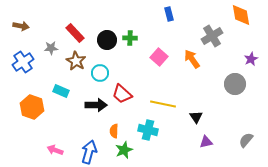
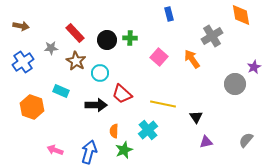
purple star: moved 3 px right, 8 px down
cyan cross: rotated 36 degrees clockwise
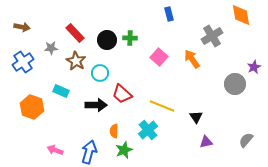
brown arrow: moved 1 px right, 1 px down
yellow line: moved 1 px left, 2 px down; rotated 10 degrees clockwise
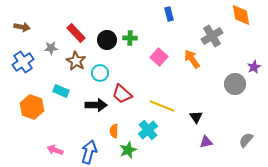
red rectangle: moved 1 px right
green star: moved 4 px right
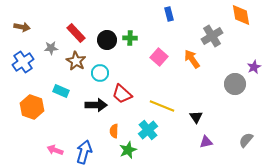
blue arrow: moved 5 px left
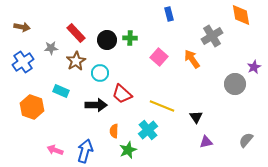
brown star: rotated 12 degrees clockwise
blue arrow: moved 1 px right, 1 px up
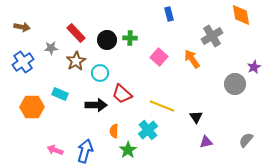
cyan rectangle: moved 1 px left, 3 px down
orange hexagon: rotated 20 degrees counterclockwise
green star: rotated 12 degrees counterclockwise
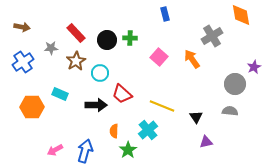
blue rectangle: moved 4 px left
gray semicircle: moved 16 px left, 29 px up; rotated 56 degrees clockwise
pink arrow: rotated 49 degrees counterclockwise
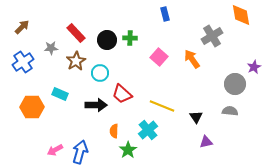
brown arrow: rotated 56 degrees counterclockwise
blue arrow: moved 5 px left, 1 px down
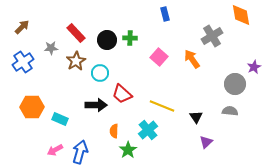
cyan rectangle: moved 25 px down
purple triangle: rotated 32 degrees counterclockwise
